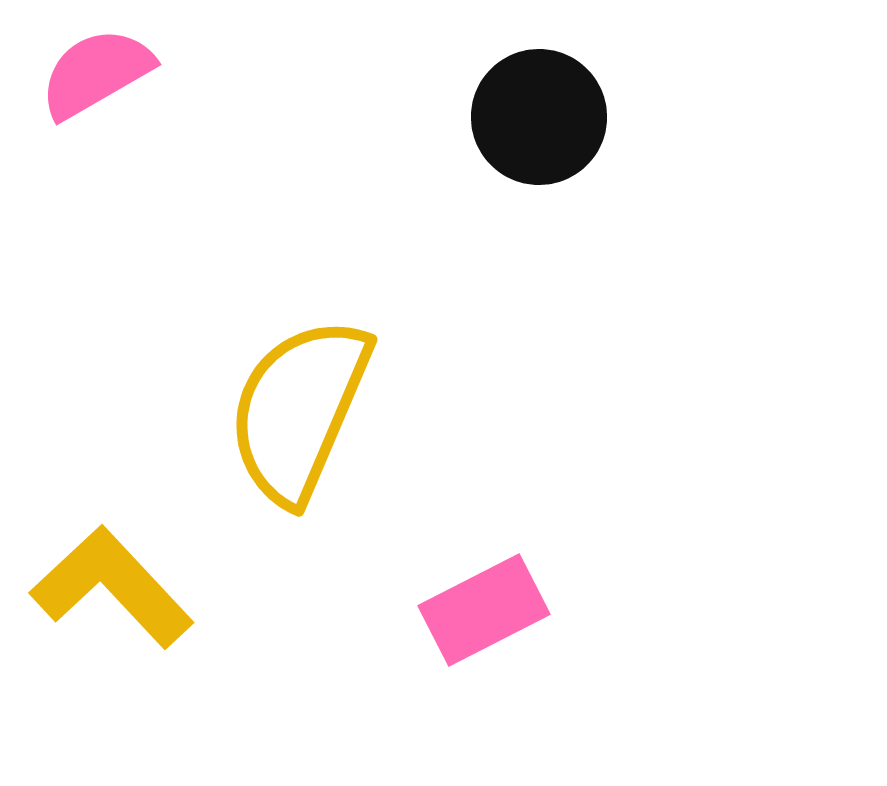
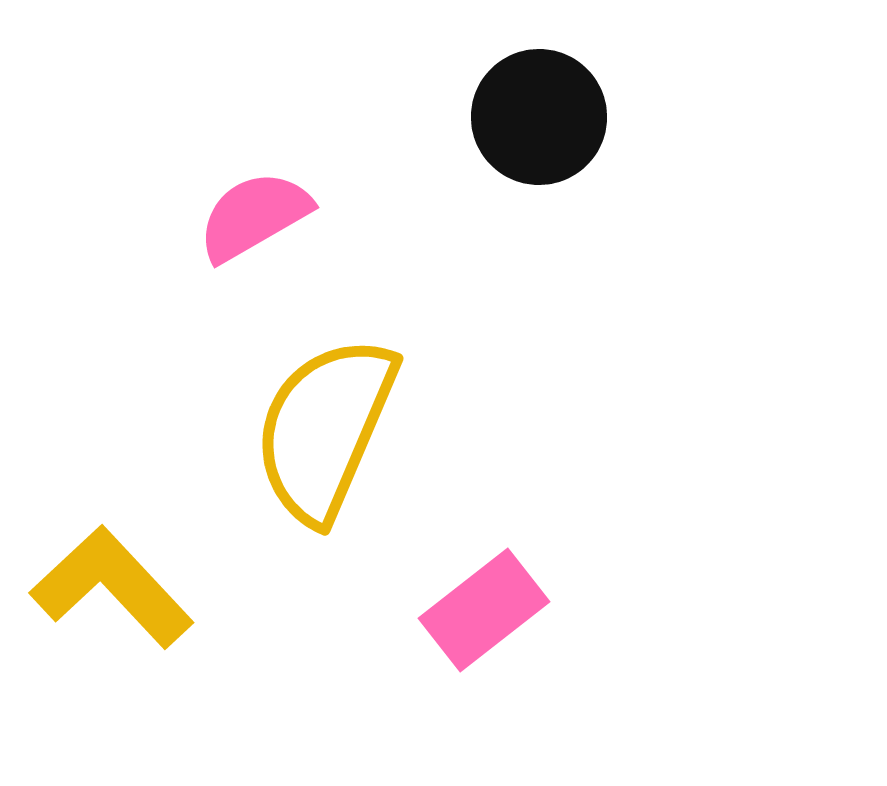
pink semicircle: moved 158 px right, 143 px down
yellow semicircle: moved 26 px right, 19 px down
pink rectangle: rotated 11 degrees counterclockwise
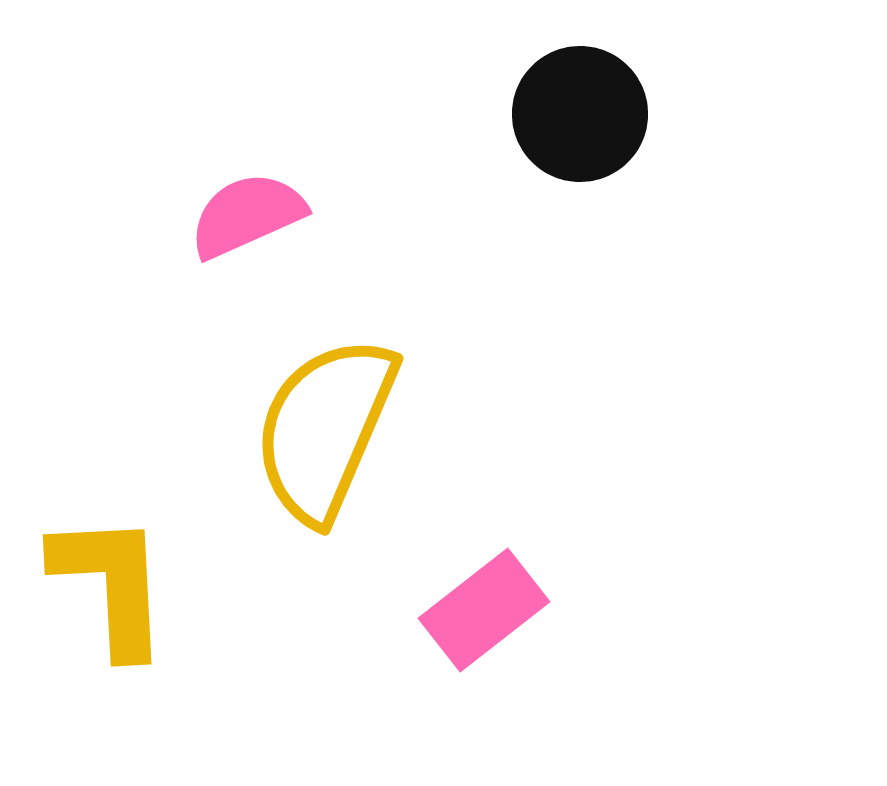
black circle: moved 41 px right, 3 px up
pink semicircle: moved 7 px left, 1 px up; rotated 6 degrees clockwise
yellow L-shape: moved 1 px left, 3 px up; rotated 40 degrees clockwise
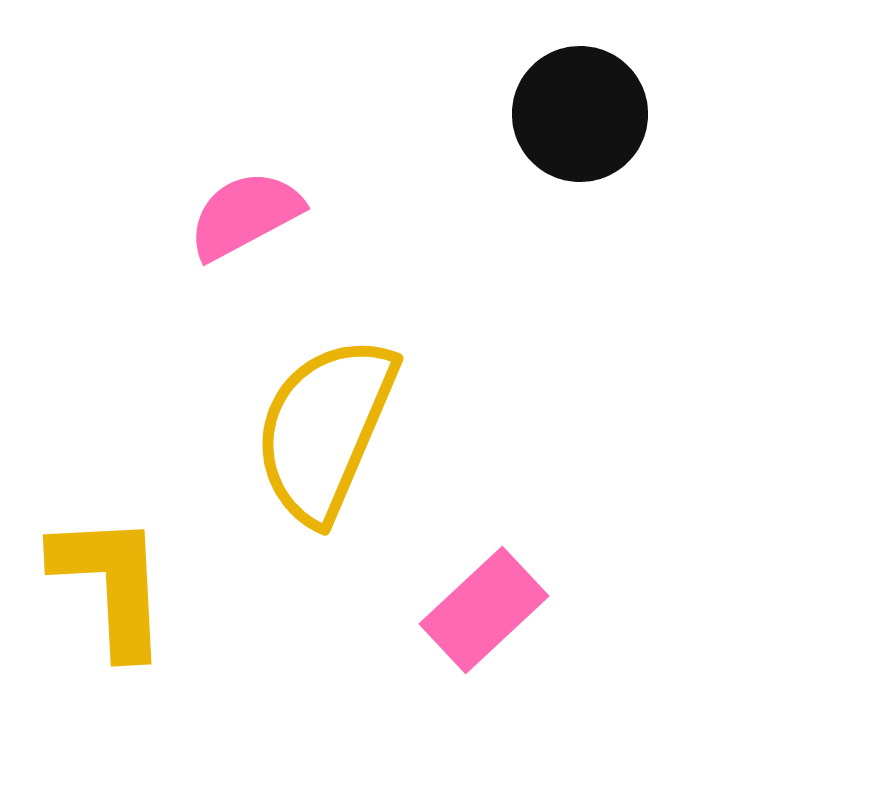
pink semicircle: moved 2 px left; rotated 4 degrees counterclockwise
pink rectangle: rotated 5 degrees counterclockwise
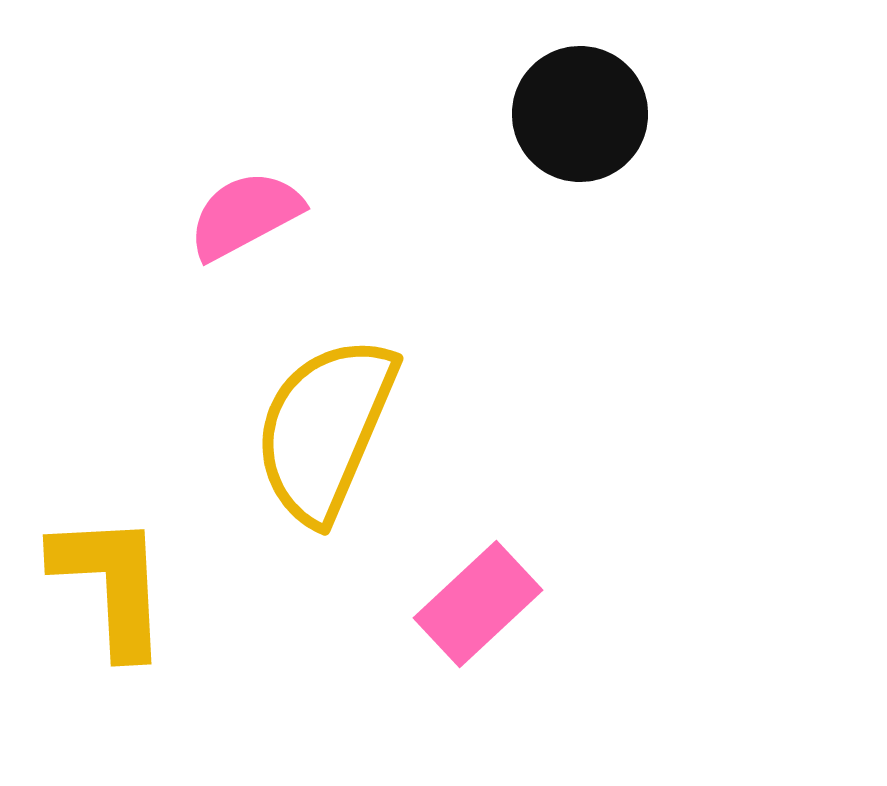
pink rectangle: moved 6 px left, 6 px up
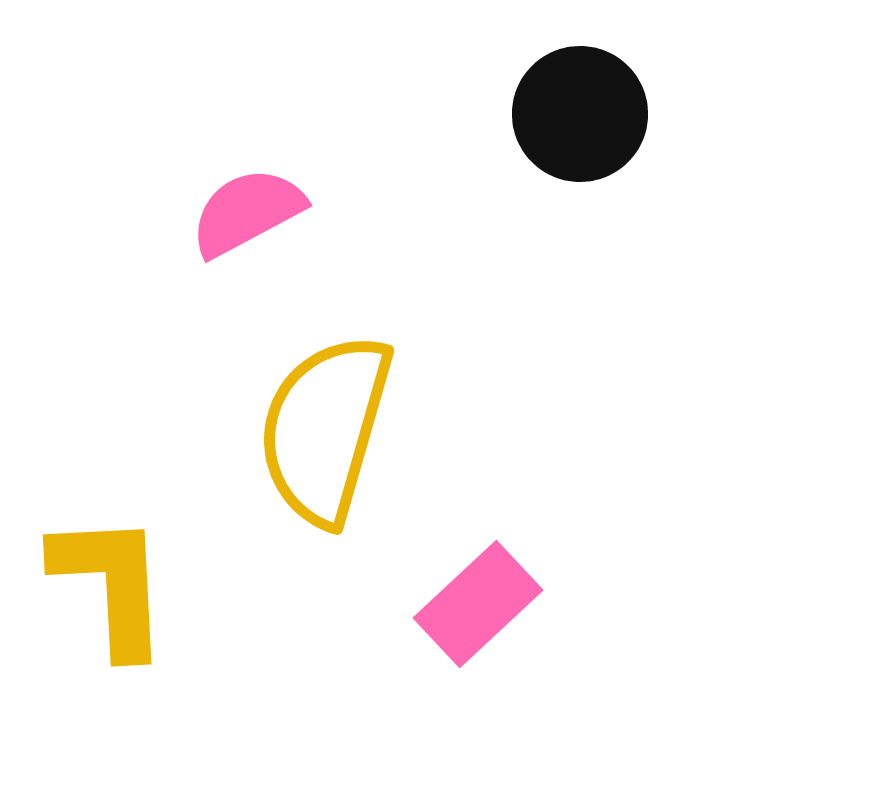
pink semicircle: moved 2 px right, 3 px up
yellow semicircle: rotated 7 degrees counterclockwise
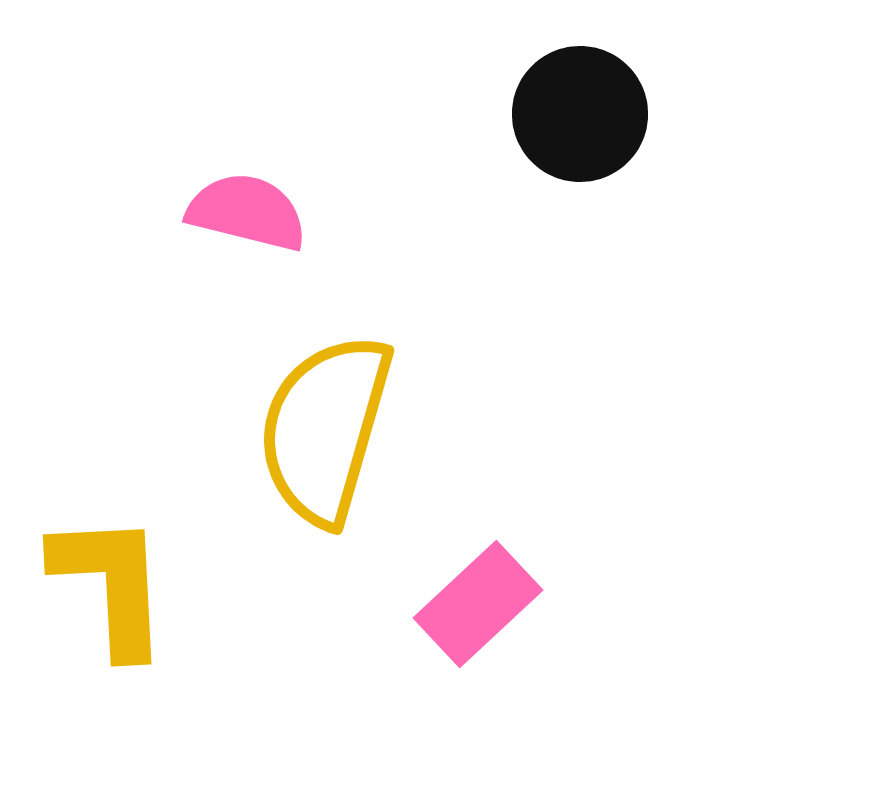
pink semicircle: rotated 42 degrees clockwise
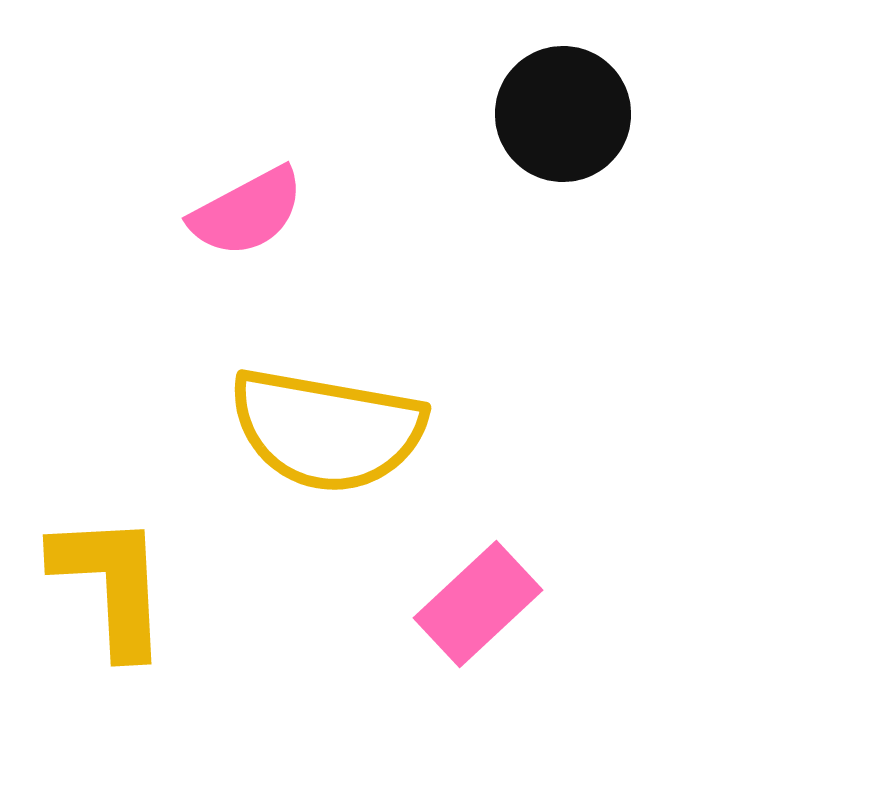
black circle: moved 17 px left
pink semicircle: rotated 138 degrees clockwise
yellow semicircle: moved 2 px right, 1 px down; rotated 96 degrees counterclockwise
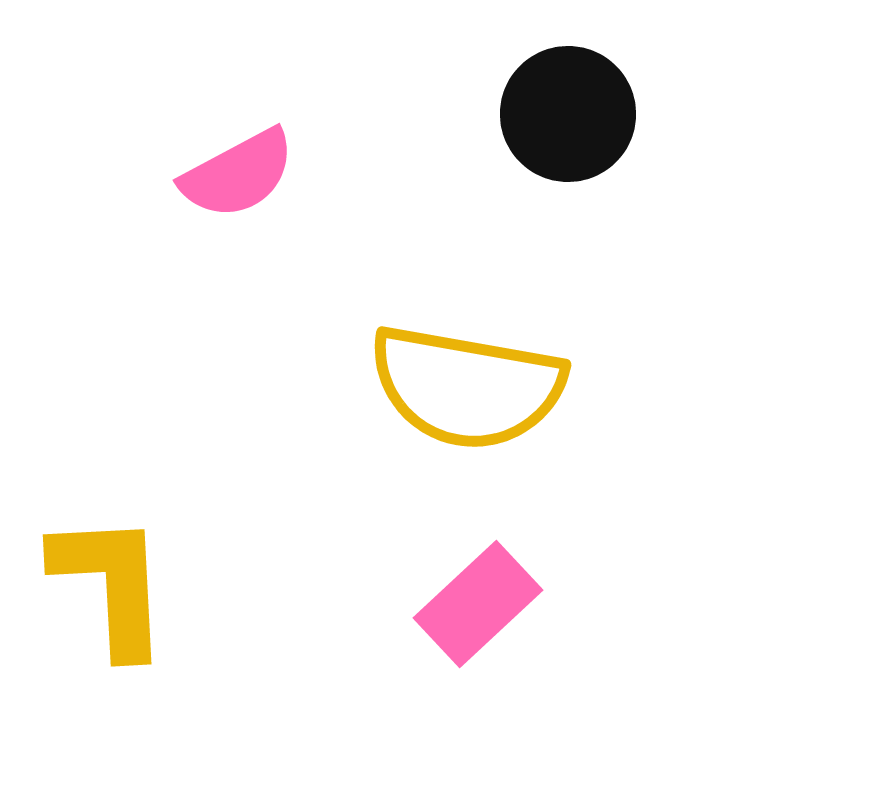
black circle: moved 5 px right
pink semicircle: moved 9 px left, 38 px up
yellow semicircle: moved 140 px right, 43 px up
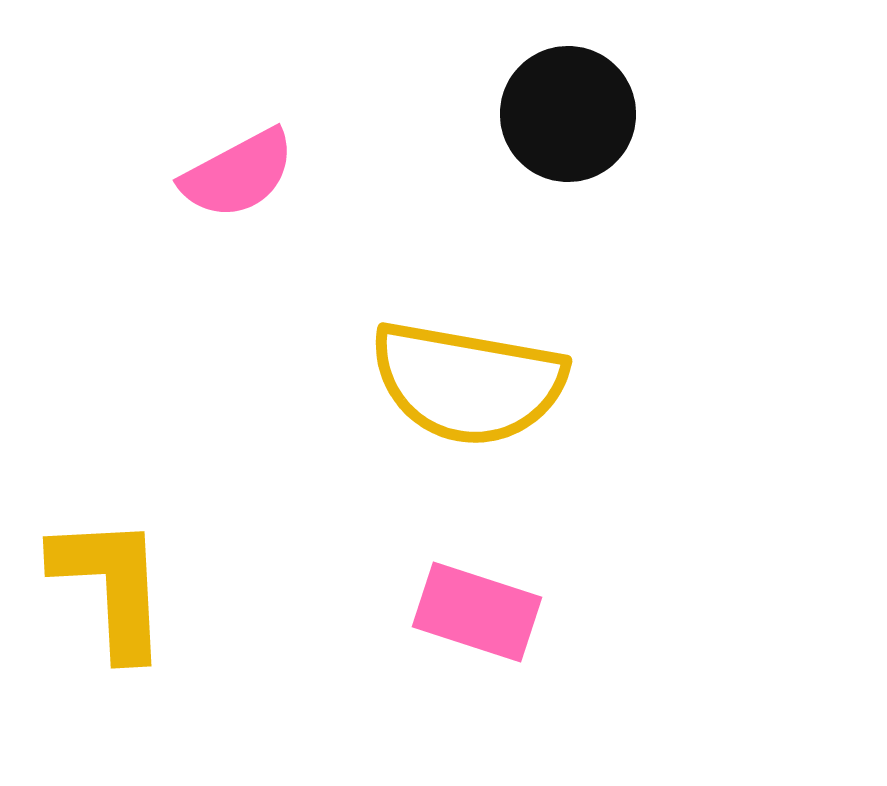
yellow semicircle: moved 1 px right, 4 px up
yellow L-shape: moved 2 px down
pink rectangle: moved 1 px left, 8 px down; rotated 61 degrees clockwise
